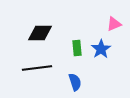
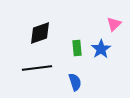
pink triangle: rotated 21 degrees counterclockwise
black diamond: rotated 20 degrees counterclockwise
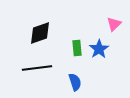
blue star: moved 2 px left
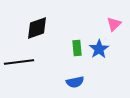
black diamond: moved 3 px left, 5 px up
black line: moved 18 px left, 6 px up
blue semicircle: rotated 96 degrees clockwise
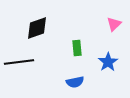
blue star: moved 9 px right, 13 px down
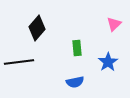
black diamond: rotated 30 degrees counterclockwise
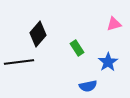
pink triangle: rotated 28 degrees clockwise
black diamond: moved 1 px right, 6 px down
green rectangle: rotated 28 degrees counterclockwise
blue semicircle: moved 13 px right, 4 px down
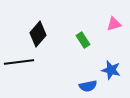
green rectangle: moved 6 px right, 8 px up
blue star: moved 3 px right, 8 px down; rotated 24 degrees counterclockwise
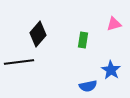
green rectangle: rotated 42 degrees clockwise
blue star: rotated 18 degrees clockwise
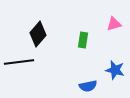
blue star: moved 4 px right; rotated 18 degrees counterclockwise
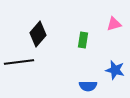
blue semicircle: rotated 12 degrees clockwise
